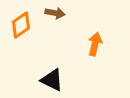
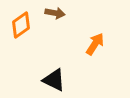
orange arrow: rotated 20 degrees clockwise
black triangle: moved 2 px right
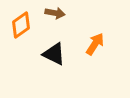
black triangle: moved 26 px up
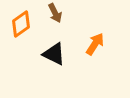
brown arrow: rotated 54 degrees clockwise
orange diamond: moved 1 px up
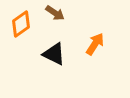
brown arrow: rotated 30 degrees counterclockwise
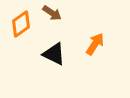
brown arrow: moved 3 px left
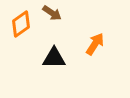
black triangle: moved 4 px down; rotated 25 degrees counterclockwise
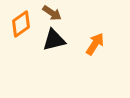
black triangle: moved 18 px up; rotated 15 degrees counterclockwise
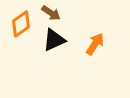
brown arrow: moved 1 px left
black triangle: rotated 10 degrees counterclockwise
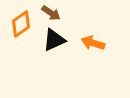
orange arrow: moved 2 px left, 1 px up; rotated 105 degrees counterclockwise
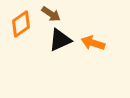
brown arrow: moved 1 px down
black triangle: moved 6 px right
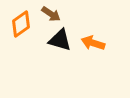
black triangle: rotated 40 degrees clockwise
